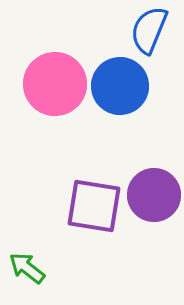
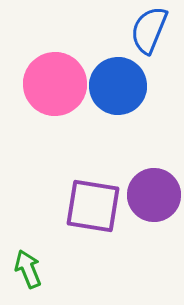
blue circle: moved 2 px left
purple square: moved 1 px left
green arrow: moved 1 px right, 1 px down; rotated 30 degrees clockwise
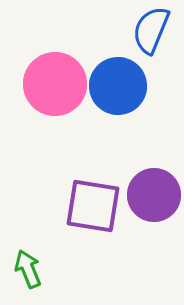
blue semicircle: moved 2 px right
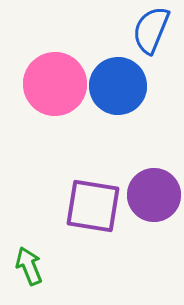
green arrow: moved 1 px right, 3 px up
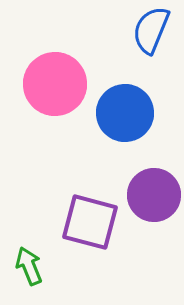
blue circle: moved 7 px right, 27 px down
purple square: moved 3 px left, 16 px down; rotated 6 degrees clockwise
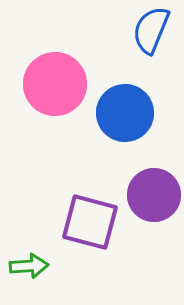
green arrow: rotated 108 degrees clockwise
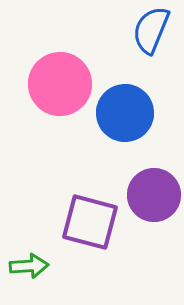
pink circle: moved 5 px right
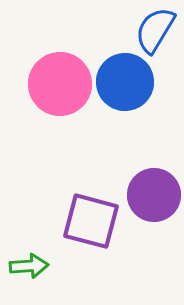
blue semicircle: moved 4 px right; rotated 9 degrees clockwise
blue circle: moved 31 px up
purple square: moved 1 px right, 1 px up
